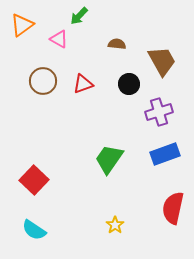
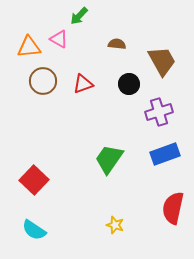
orange triangle: moved 7 px right, 22 px down; rotated 30 degrees clockwise
yellow star: rotated 18 degrees counterclockwise
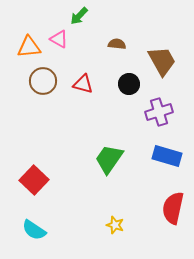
red triangle: rotated 35 degrees clockwise
blue rectangle: moved 2 px right, 2 px down; rotated 36 degrees clockwise
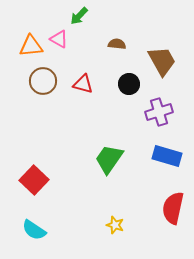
orange triangle: moved 2 px right, 1 px up
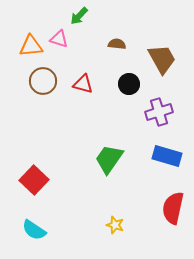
pink triangle: rotated 12 degrees counterclockwise
brown trapezoid: moved 2 px up
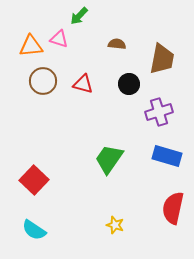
brown trapezoid: rotated 40 degrees clockwise
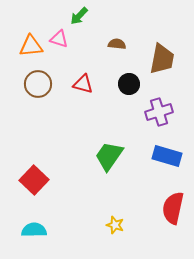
brown circle: moved 5 px left, 3 px down
green trapezoid: moved 3 px up
cyan semicircle: rotated 145 degrees clockwise
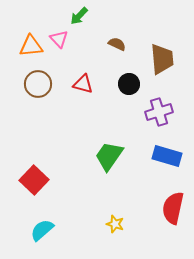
pink triangle: rotated 30 degrees clockwise
brown semicircle: rotated 18 degrees clockwise
brown trapezoid: rotated 16 degrees counterclockwise
yellow star: moved 1 px up
cyan semicircle: moved 8 px right; rotated 40 degrees counterclockwise
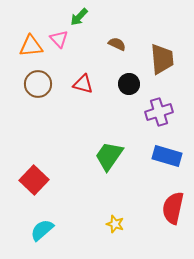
green arrow: moved 1 px down
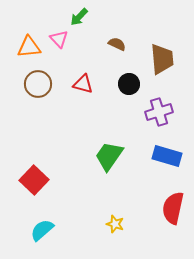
orange triangle: moved 2 px left, 1 px down
